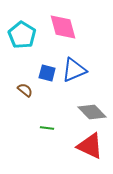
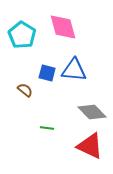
blue triangle: rotated 28 degrees clockwise
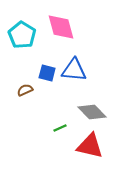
pink diamond: moved 2 px left
brown semicircle: rotated 63 degrees counterclockwise
green line: moved 13 px right; rotated 32 degrees counterclockwise
red triangle: rotated 12 degrees counterclockwise
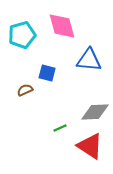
pink diamond: moved 1 px right, 1 px up
cyan pentagon: rotated 24 degrees clockwise
blue triangle: moved 15 px right, 10 px up
gray diamond: moved 3 px right; rotated 48 degrees counterclockwise
red triangle: rotated 20 degrees clockwise
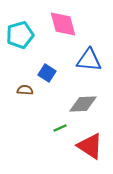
pink diamond: moved 1 px right, 2 px up
cyan pentagon: moved 2 px left
blue square: rotated 18 degrees clockwise
brown semicircle: rotated 28 degrees clockwise
gray diamond: moved 12 px left, 8 px up
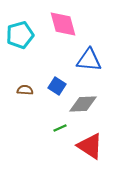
blue square: moved 10 px right, 13 px down
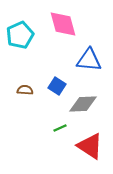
cyan pentagon: rotated 8 degrees counterclockwise
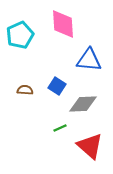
pink diamond: rotated 12 degrees clockwise
red triangle: rotated 8 degrees clockwise
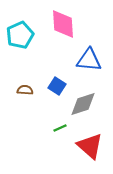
gray diamond: rotated 16 degrees counterclockwise
